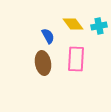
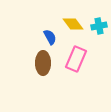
blue semicircle: moved 2 px right, 1 px down
pink rectangle: rotated 20 degrees clockwise
brown ellipse: rotated 10 degrees clockwise
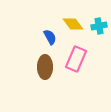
brown ellipse: moved 2 px right, 4 px down
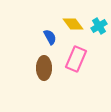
cyan cross: rotated 21 degrees counterclockwise
brown ellipse: moved 1 px left, 1 px down
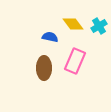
blue semicircle: rotated 49 degrees counterclockwise
pink rectangle: moved 1 px left, 2 px down
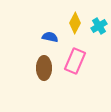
yellow diamond: moved 2 px right, 1 px up; rotated 65 degrees clockwise
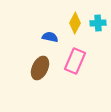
cyan cross: moved 1 px left, 3 px up; rotated 28 degrees clockwise
brown ellipse: moved 4 px left; rotated 25 degrees clockwise
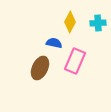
yellow diamond: moved 5 px left, 1 px up
blue semicircle: moved 4 px right, 6 px down
